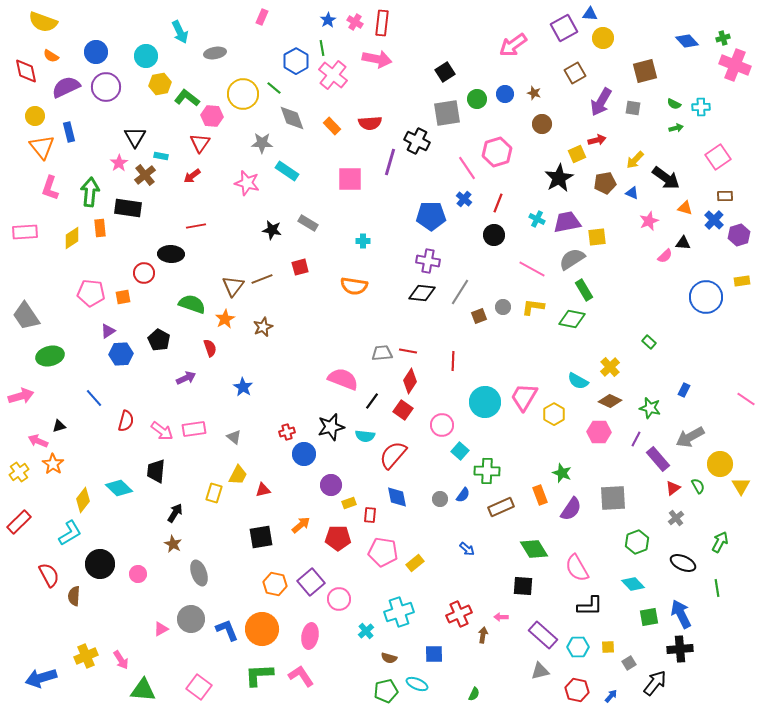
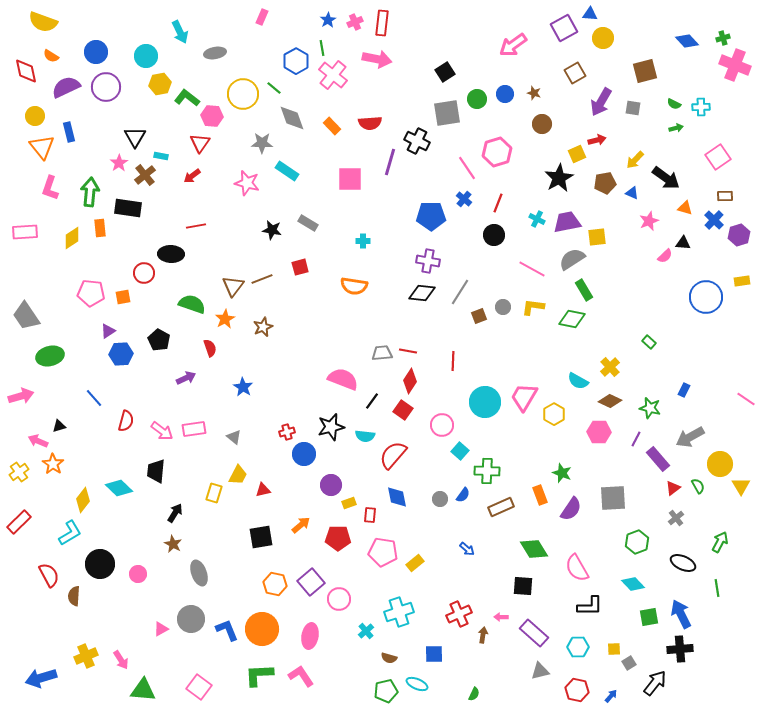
pink cross at (355, 22): rotated 35 degrees clockwise
purple rectangle at (543, 635): moved 9 px left, 2 px up
yellow square at (608, 647): moved 6 px right, 2 px down
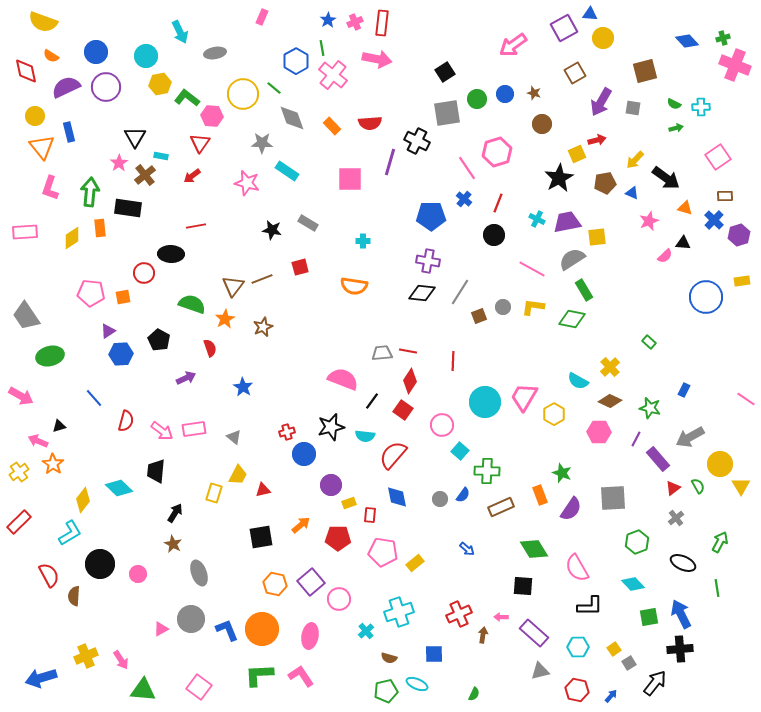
pink arrow at (21, 396): rotated 45 degrees clockwise
yellow square at (614, 649): rotated 32 degrees counterclockwise
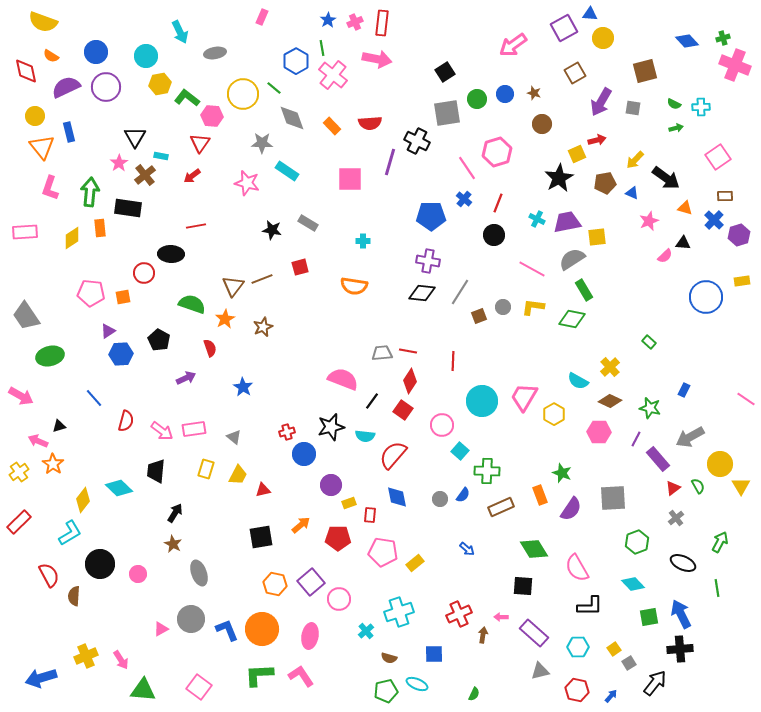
cyan circle at (485, 402): moved 3 px left, 1 px up
yellow rectangle at (214, 493): moved 8 px left, 24 px up
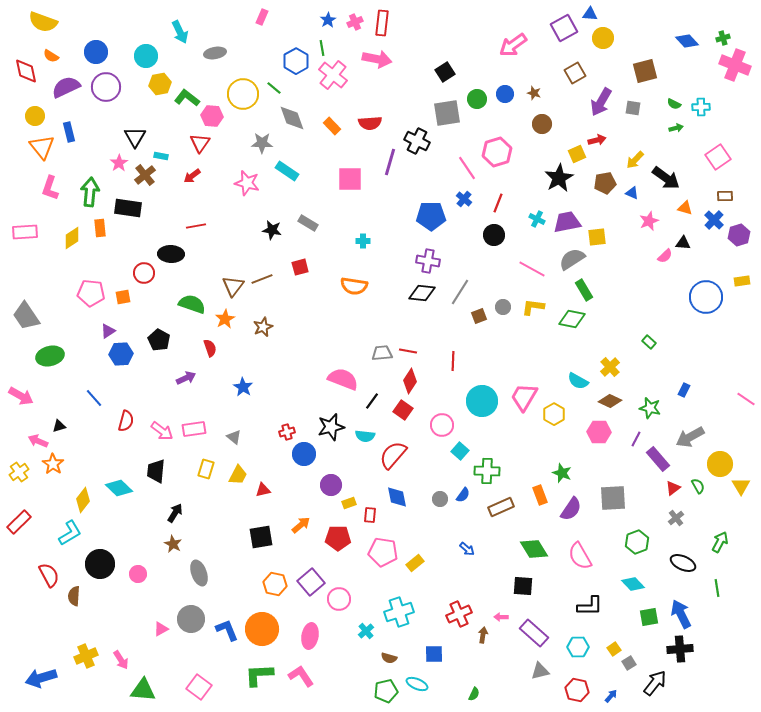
pink semicircle at (577, 568): moved 3 px right, 12 px up
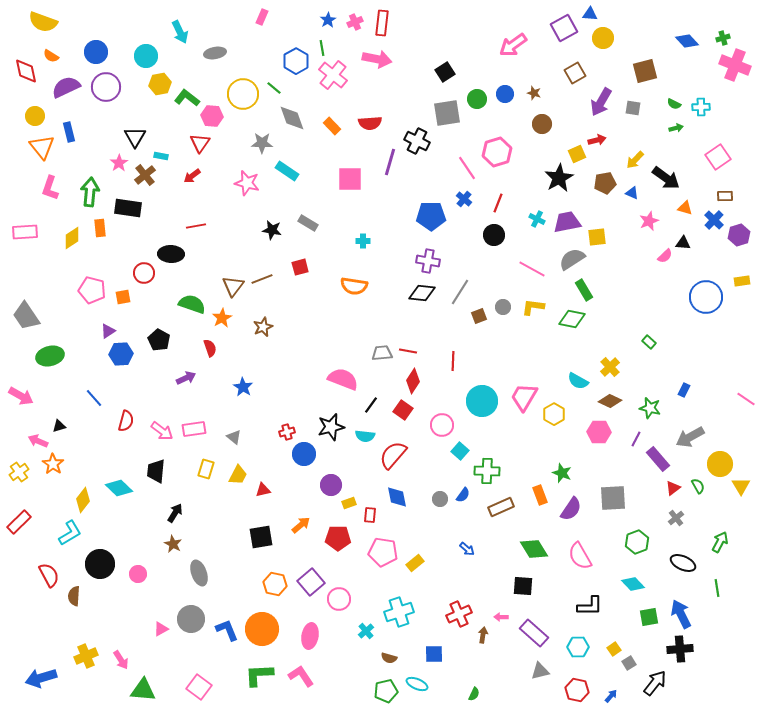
pink pentagon at (91, 293): moved 1 px right, 3 px up; rotated 8 degrees clockwise
orange star at (225, 319): moved 3 px left, 1 px up
red diamond at (410, 381): moved 3 px right
black line at (372, 401): moved 1 px left, 4 px down
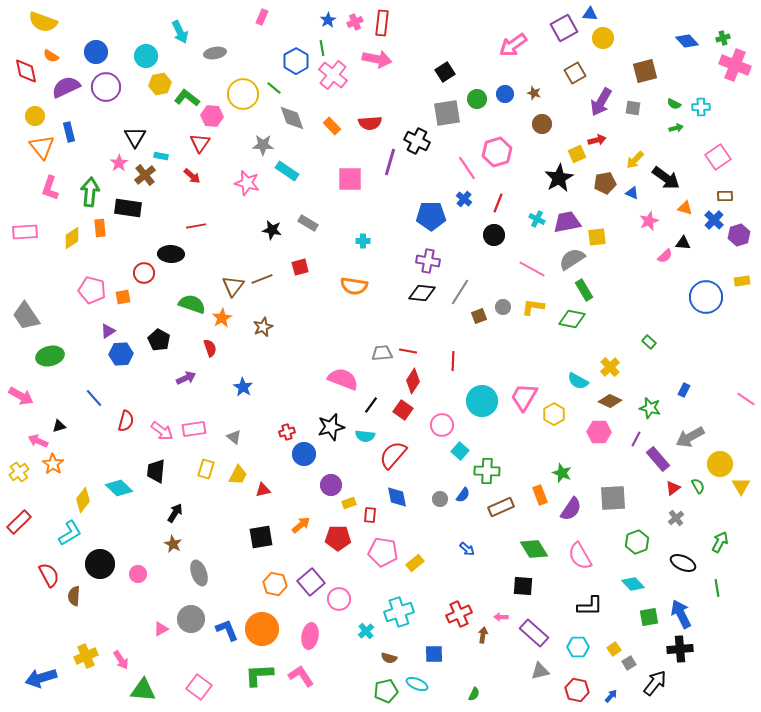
gray star at (262, 143): moved 1 px right, 2 px down
red arrow at (192, 176): rotated 102 degrees counterclockwise
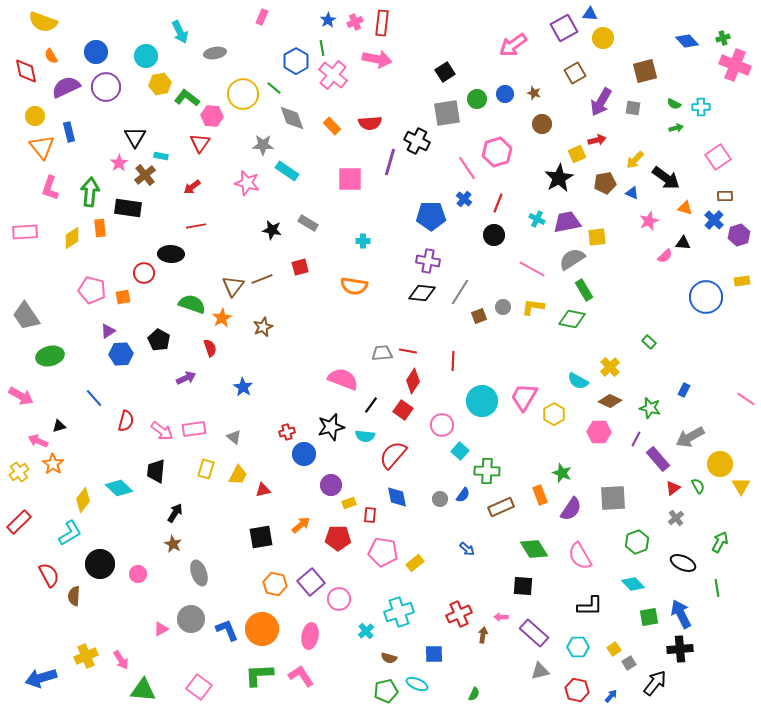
orange semicircle at (51, 56): rotated 28 degrees clockwise
red arrow at (192, 176): moved 11 px down; rotated 102 degrees clockwise
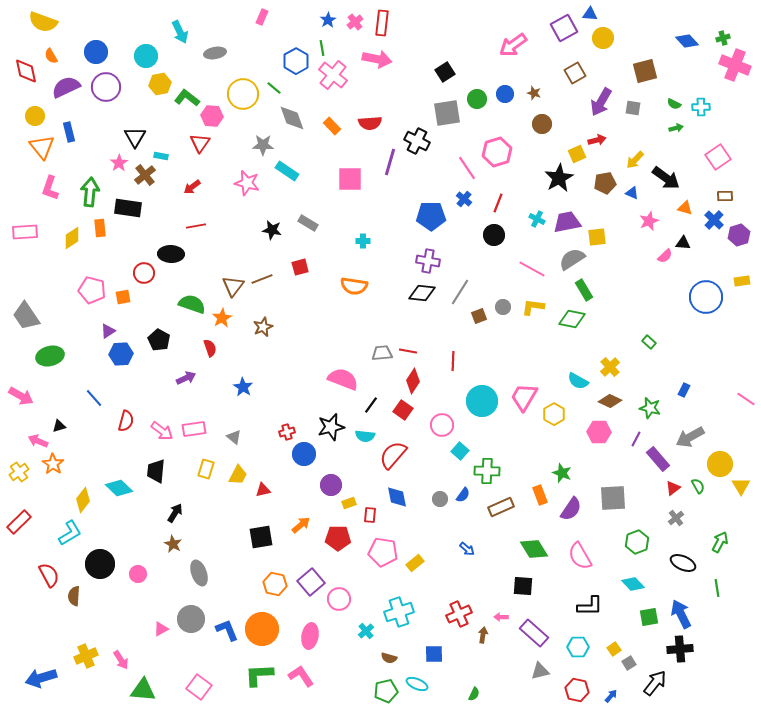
pink cross at (355, 22): rotated 14 degrees counterclockwise
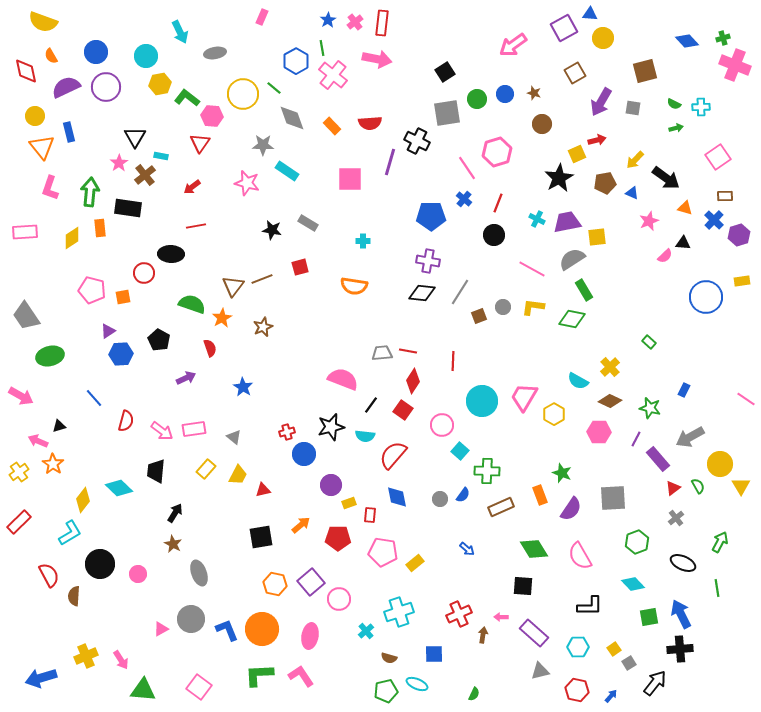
yellow rectangle at (206, 469): rotated 24 degrees clockwise
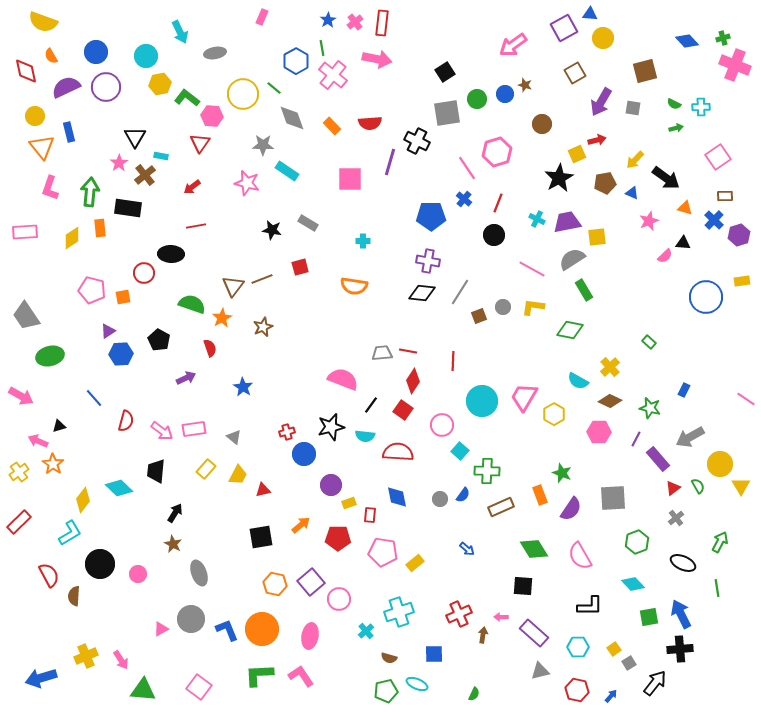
brown star at (534, 93): moved 9 px left, 8 px up
green diamond at (572, 319): moved 2 px left, 11 px down
red semicircle at (393, 455): moved 5 px right, 3 px up; rotated 52 degrees clockwise
